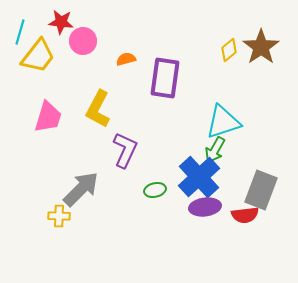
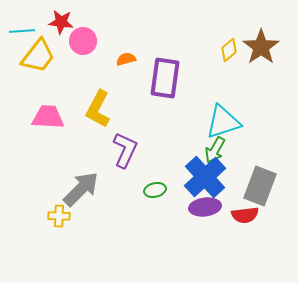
cyan line: moved 2 px right, 1 px up; rotated 70 degrees clockwise
pink trapezoid: rotated 104 degrees counterclockwise
blue cross: moved 6 px right
gray rectangle: moved 1 px left, 4 px up
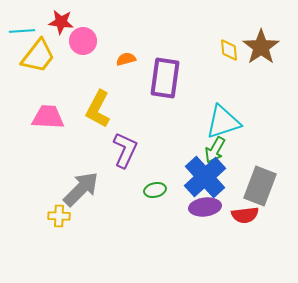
yellow diamond: rotated 55 degrees counterclockwise
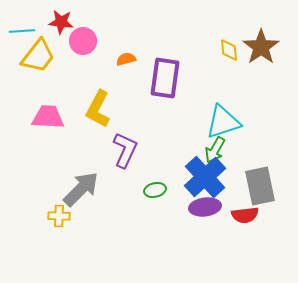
gray rectangle: rotated 33 degrees counterclockwise
